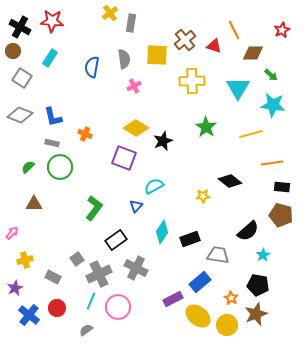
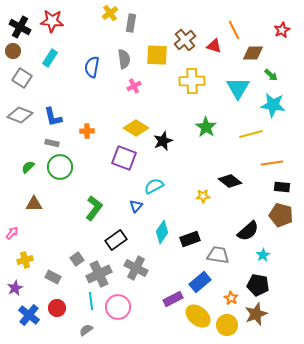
orange cross at (85, 134): moved 2 px right, 3 px up; rotated 24 degrees counterclockwise
cyan line at (91, 301): rotated 30 degrees counterclockwise
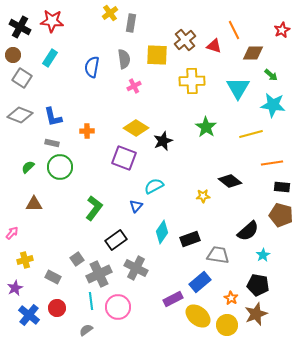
brown circle at (13, 51): moved 4 px down
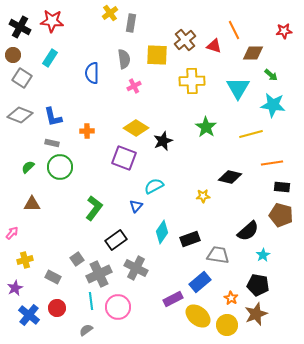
red star at (282, 30): moved 2 px right, 1 px down; rotated 21 degrees clockwise
blue semicircle at (92, 67): moved 6 px down; rotated 10 degrees counterclockwise
black diamond at (230, 181): moved 4 px up; rotated 25 degrees counterclockwise
brown triangle at (34, 204): moved 2 px left
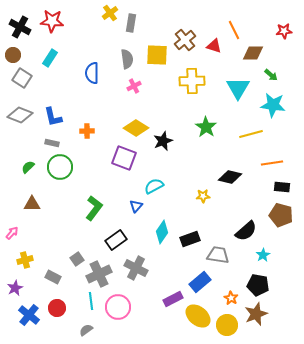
gray semicircle at (124, 59): moved 3 px right
black semicircle at (248, 231): moved 2 px left
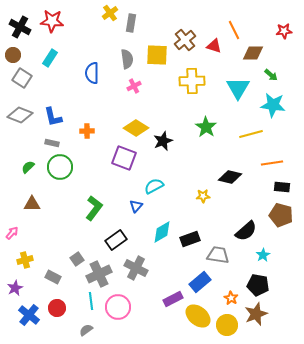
cyan diamond at (162, 232): rotated 25 degrees clockwise
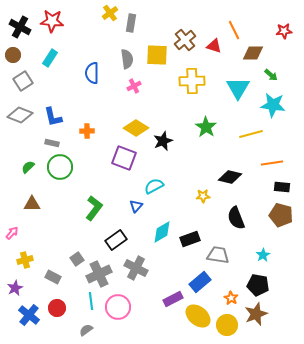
gray square at (22, 78): moved 1 px right, 3 px down; rotated 24 degrees clockwise
black semicircle at (246, 231): moved 10 px left, 13 px up; rotated 110 degrees clockwise
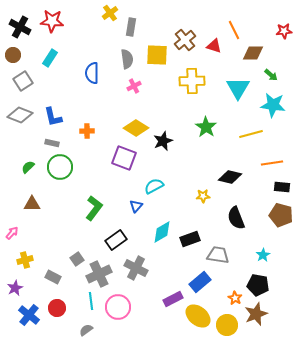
gray rectangle at (131, 23): moved 4 px down
orange star at (231, 298): moved 4 px right
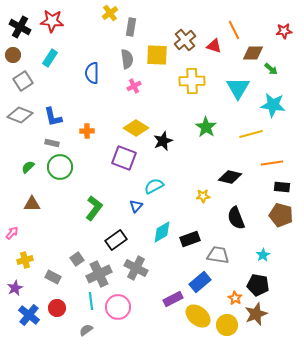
green arrow at (271, 75): moved 6 px up
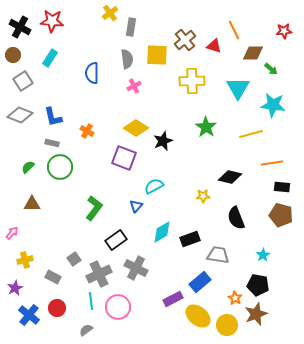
orange cross at (87, 131): rotated 32 degrees clockwise
gray square at (77, 259): moved 3 px left
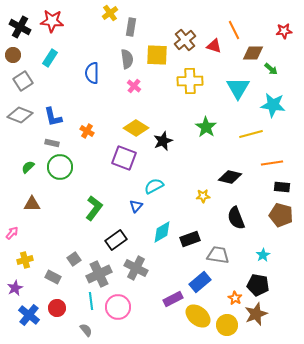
yellow cross at (192, 81): moved 2 px left
pink cross at (134, 86): rotated 24 degrees counterclockwise
gray semicircle at (86, 330): rotated 88 degrees clockwise
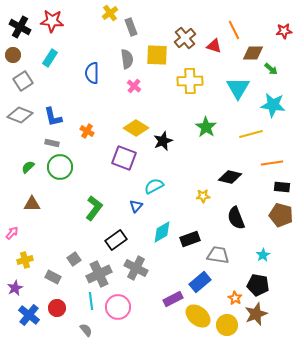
gray rectangle at (131, 27): rotated 30 degrees counterclockwise
brown cross at (185, 40): moved 2 px up
